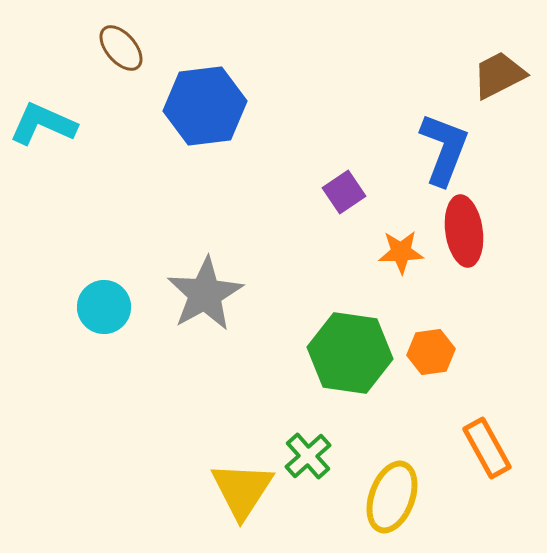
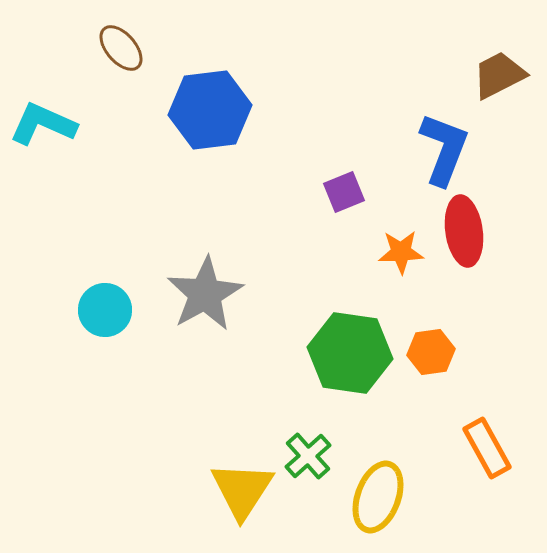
blue hexagon: moved 5 px right, 4 px down
purple square: rotated 12 degrees clockwise
cyan circle: moved 1 px right, 3 px down
yellow ellipse: moved 14 px left
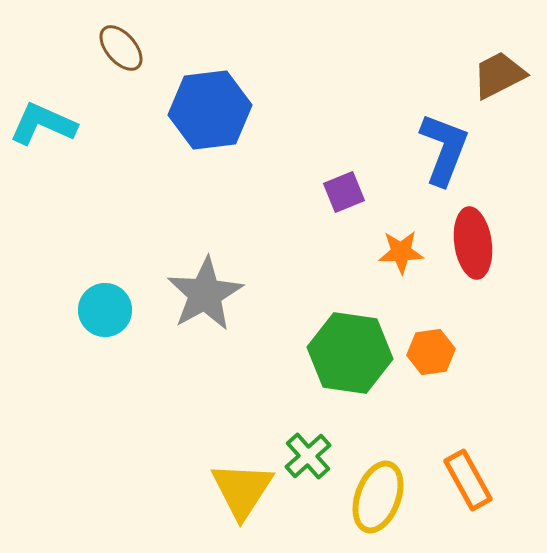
red ellipse: moved 9 px right, 12 px down
orange rectangle: moved 19 px left, 32 px down
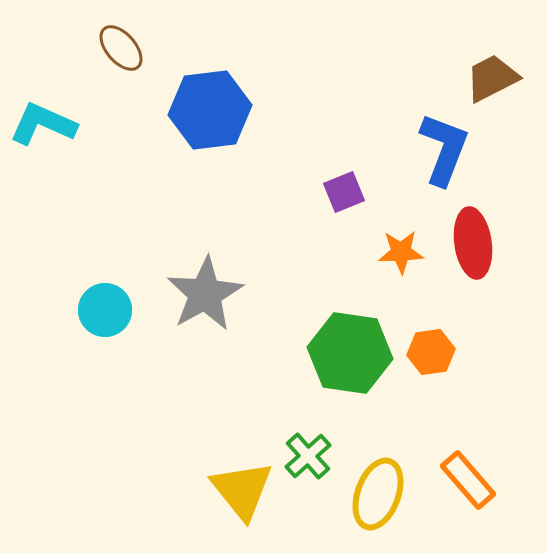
brown trapezoid: moved 7 px left, 3 px down
orange rectangle: rotated 12 degrees counterclockwise
yellow triangle: rotated 12 degrees counterclockwise
yellow ellipse: moved 3 px up
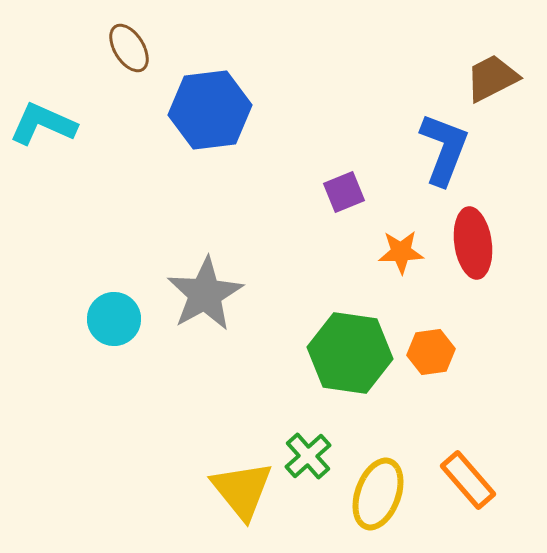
brown ellipse: moved 8 px right; rotated 9 degrees clockwise
cyan circle: moved 9 px right, 9 px down
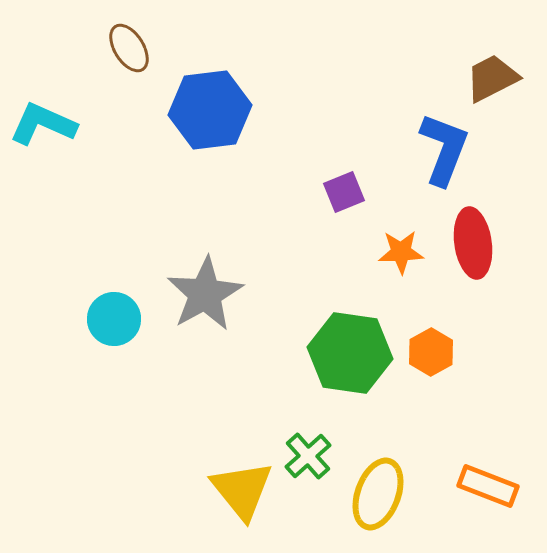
orange hexagon: rotated 21 degrees counterclockwise
orange rectangle: moved 20 px right, 6 px down; rotated 28 degrees counterclockwise
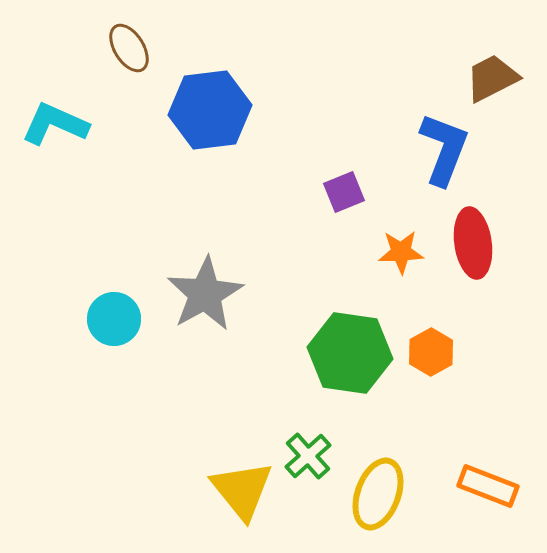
cyan L-shape: moved 12 px right
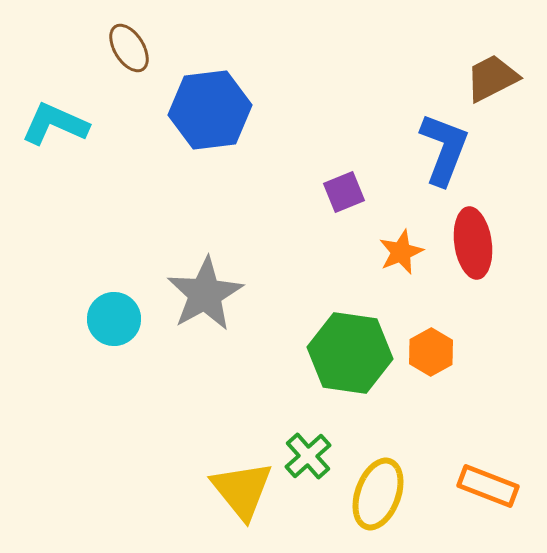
orange star: rotated 21 degrees counterclockwise
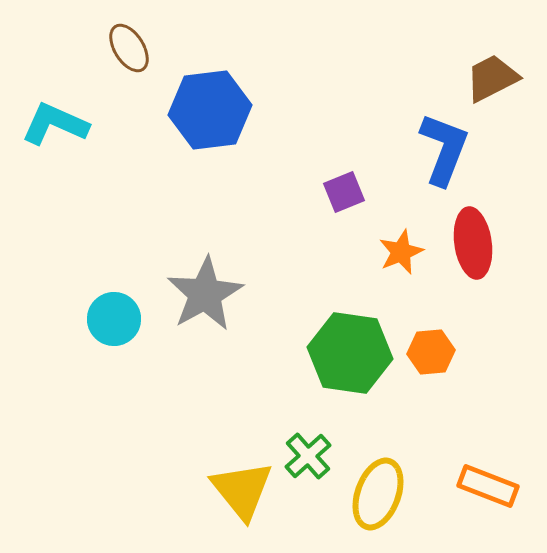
orange hexagon: rotated 24 degrees clockwise
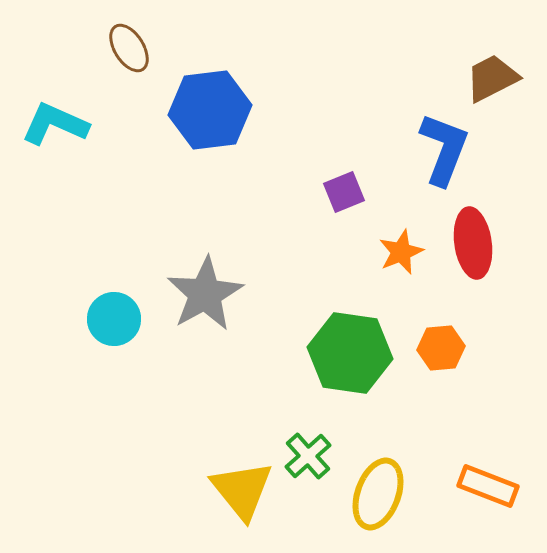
orange hexagon: moved 10 px right, 4 px up
